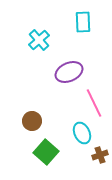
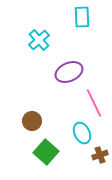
cyan rectangle: moved 1 px left, 5 px up
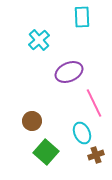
brown cross: moved 4 px left
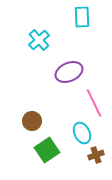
green square: moved 1 px right, 2 px up; rotated 15 degrees clockwise
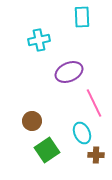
cyan cross: rotated 30 degrees clockwise
brown cross: rotated 21 degrees clockwise
